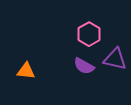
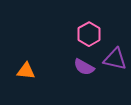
purple semicircle: moved 1 px down
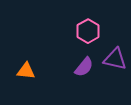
pink hexagon: moved 1 px left, 3 px up
purple semicircle: rotated 80 degrees counterclockwise
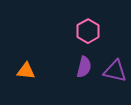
purple triangle: moved 12 px down
purple semicircle: rotated 25 degrees counterclockwise
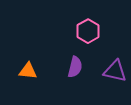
purple semicircle: moved 9 px left
orange triangle: moved 2 px right
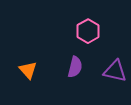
orange triangle: moved 1 px up; rotated 42 degrees clockwise
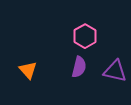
pink hexagon: moved 3 px left, 5 px down
purple semicircle: moved 4 px right
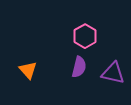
purple triangle: moved 2 px left, 2 px down
